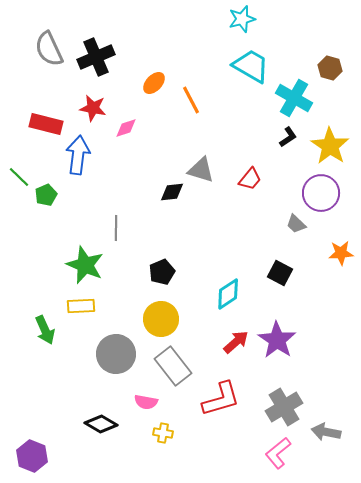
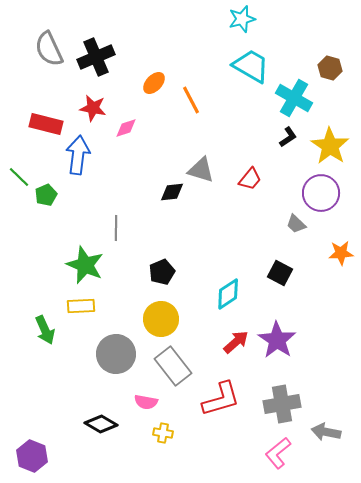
gray cross at (284, 407): moved 2 px left, 3 px up; rotated 21 degrees clockwise
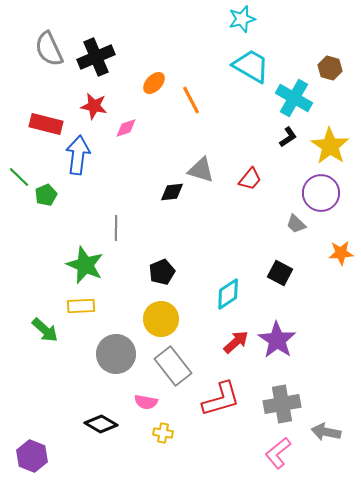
red star at (93, 108): moved 1 px right, 2 px up
green arrow at (45, 330): rotated 24 degrees counterclockwise
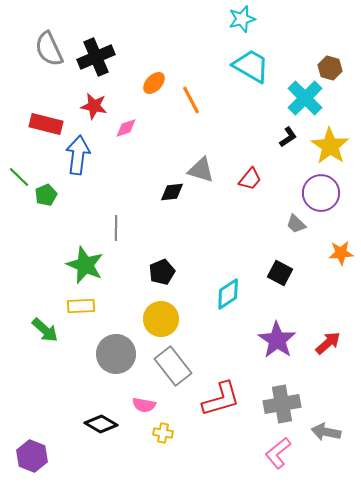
cyan cross at (294, 98): moved 11 px right; rotated 15 degrees clockwise
red arrow at (236, 342): moved 92 px right, 1 px down
pink semicircle at (146, 402): moved 2 px left, 3 px down
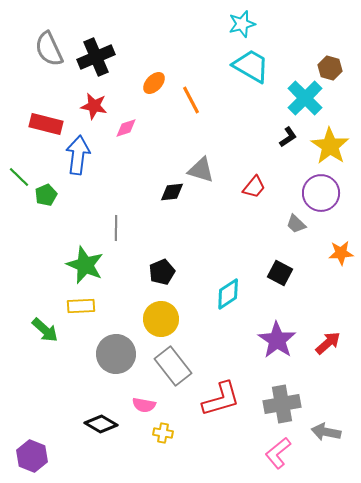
cyan star at (242, 19): moved 5 px down
red trapezoid at (250, 179): moved 4 px right, 8 px down
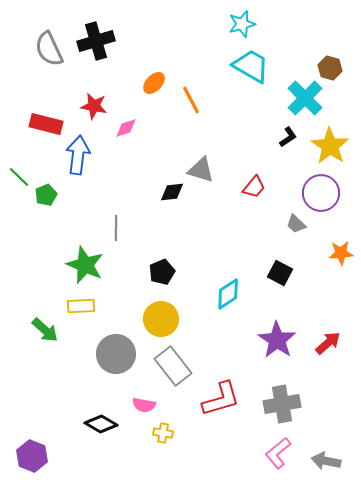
black cross at (96, 57): moved 16 px up; rotated 6 degrees clockwise
gray arrow at (326, 432): moved 29 px down
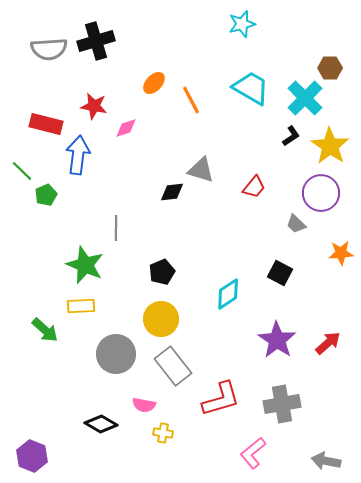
gray semicircle at (49, 49): rotated 69 degrees counterclockwise
cyan trapezoid at (251, 66): moved 22 px down
brown hexagon at (330, 68): rotated 15 degrees counterclockwise
black L-shape at (288, 137): moved 3 px right, 1 px up
green line at (19, 177): moved 3 px right, 6 px up
pink L-shape at (278, 453): moved 25 px left
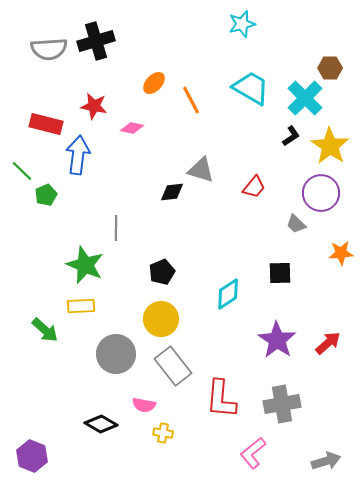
pink diamond at (126, 128): moved 6 px right; rotated 30 degrees clockwise
black square at (280, 273): rotated 30 degrees counterclockwise
red L-shape at (221, 399): rotated 111 degrees clockwise
gray arrow at (326, 461): rotated 152 degrees clockwise
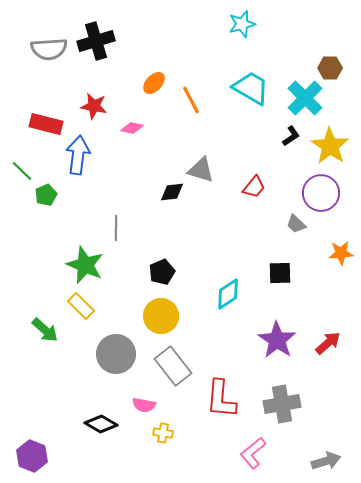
yellow rectangle at (81, 306): rotated 48 degrees clockwise
yellow circle at (161, 319): moved 3 px up
